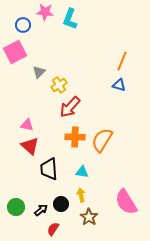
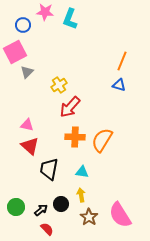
gray triangle: moved 12 px left
black trapezoid: rotated 15 degrees clockwise
pink semicircle: moved 6 px left, 13 px down
red semicircle: moved 6 px left; rotated 104 degrees clockwise
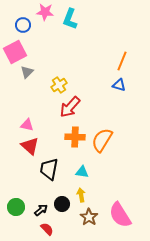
black circle: moved 1 px right
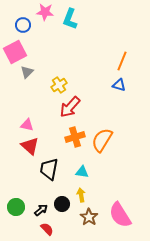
orange cross: rotated 18 degrees counterclockwise
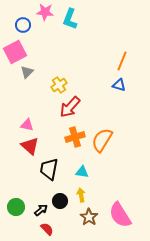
black circle: moved 2 px left, 3 px up
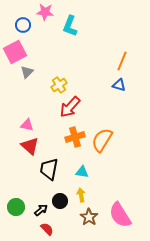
cyan L-shape: moved 7 px down
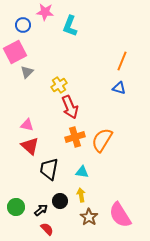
blue triangle: moved 3 px down
red arrow: rotated 65 degrees counterclockwise
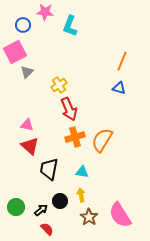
red arrow: moved 1 px left, 2 px down
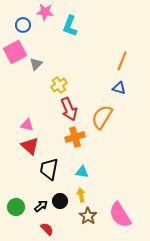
gray triangle: moved 9 px right, 8 px up
orange semicircle: moved 23 px up
black arrow: moved 4 px up
brown star: moved 1 px left, 1 px up
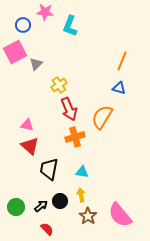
pink semicircle: rotated 8 degrees counterclockwise
